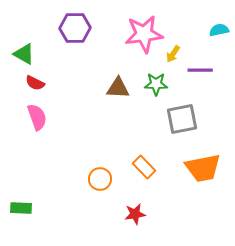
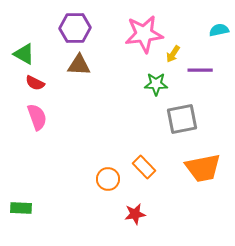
brown triangle: moved 39 px left, 23 px up
orange circle: moved 8 px right
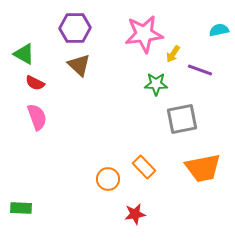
brown triangle: rotated 40 degrees clockwise
purple line: rotated 20 degrees clockwise
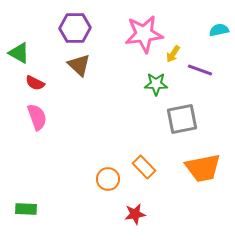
green triangle: moved 5 px left, 1 px up
green rectangle: moved 5 px right, 1 px down
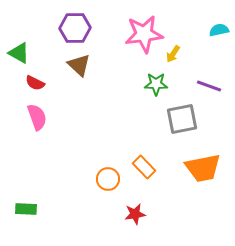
purple line: moved 9 px right, 16 px down
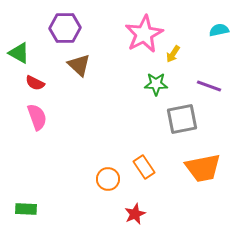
purple hexagon: moved 10 px left
pink star: rotated 21 degrees counterclockwise
orange rectangle: rotated 10 degrees clockwise
red star: rotated 15 degrees counterclockwise
